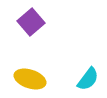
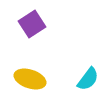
purple square: moved 1 px right, 2 px down; rotated 8 degrees clockwise
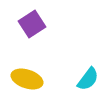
yellow ellipse: moved 3 px left
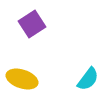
yellow ellipse: moved 5 px left
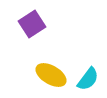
yellow ellipse: moved 29 px right, 4 px up; rotated 12 degrees clockwise
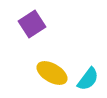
yellow ellipse: moved 1 px right, 2 px up
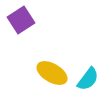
purple square: moved 11 px left, 4 px up
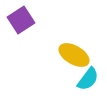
yellow ellipse: moved 22 px right, 18 px up
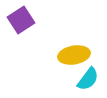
yellow ellipse: rotated 40 degrees counterclockwise
